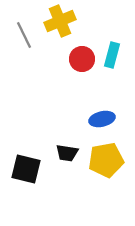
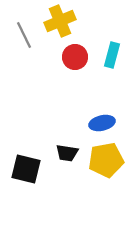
red circle: moved 7 px left, 2 px up
blue ellipse: moved 4 px down
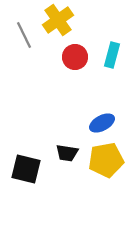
yellow cross: moved 2 px left, 1 px up; rotated 12 degrees counterclockwise
blue ellipse: rotated 15 degrees counterclockwise
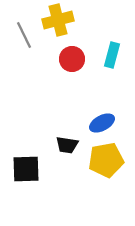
yellow cross: rotated 20 degrees clockwise
red circle: moved 3 px left, 2 px down
black trapezoid: moved 8 px up
black square: rotated 16 degrees counterclockwise
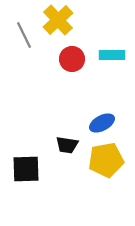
yellow cross: rotated 28 degrees counterclockwise
cyan rectangle: rotated 75 degrees clockwise
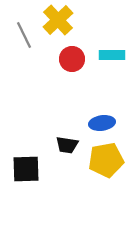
blue ellipse: rotated 20 degrees clockwise
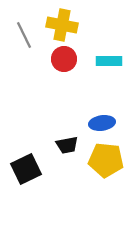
yellow cross: moved 4 px right, 5 px down; rotated 36 degrees counterclockwise
cyan rectangle: moved 3 px left, 6 px down
red circle: moved 8 px left
black trapezoid: rotated 20 degrees counterclockwise
yellow pentagon: rotated 16 degrees clockwise
black square: rotated 24 degrees counterclockwise
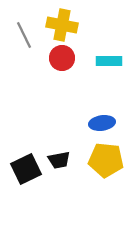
red circle: moved 2 px left, 1 px up
black trapezoid: moved 8 px left, 15 px down
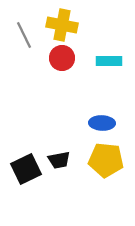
blue ellipse: rotated 10 degrees clockwise
